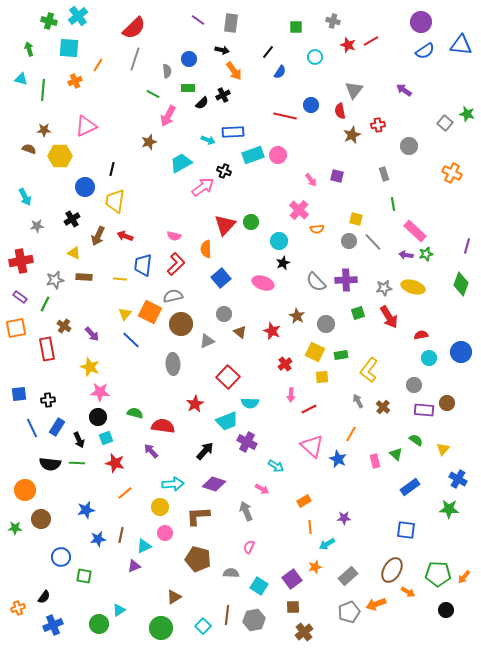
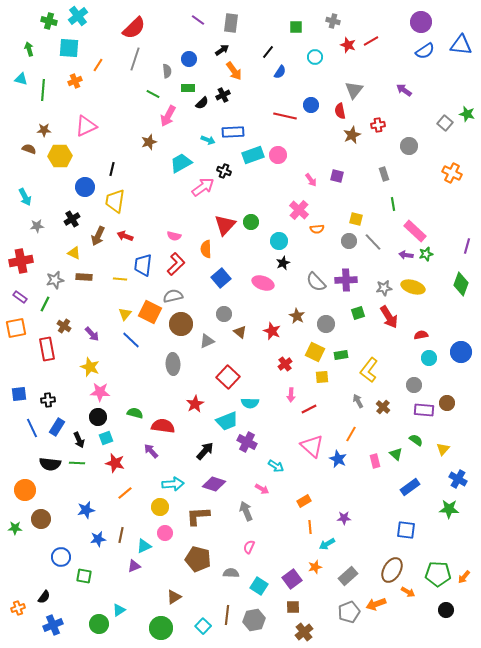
black arrow at (222, 50): rotated 48 degrees counterclockwise
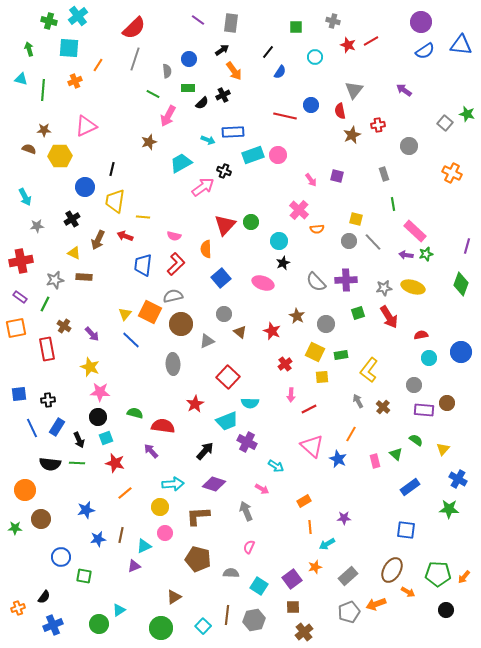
brown arrow at (98, 236): moved 4 px down
yellow line at (120, 279): moved 23 px right, 62 px up
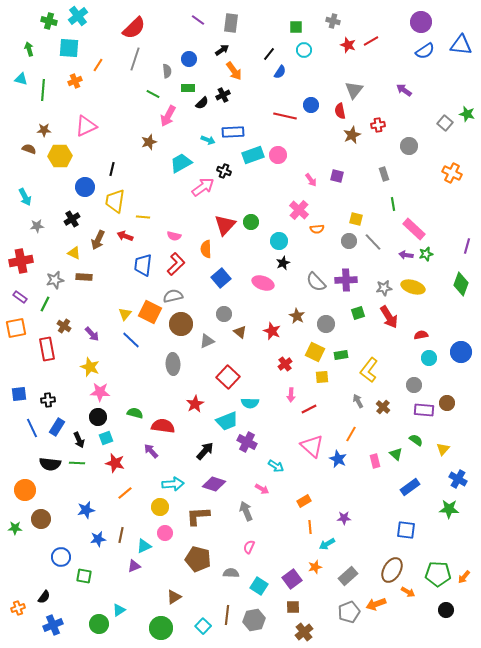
black line at (268, 52): moved 1 px right, 2 px down
cyan circle at (315, 57): moved 11 px left, 7 px up
pink rectangle at (415, 231): moved 1 px left, 2 px up
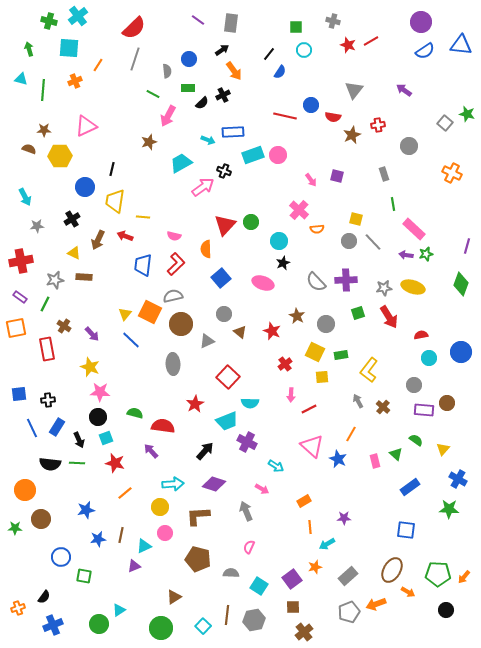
red semicircle at (340, 111): moved 7 px left, 6 px down; rotated 70 degrees counterclockwise
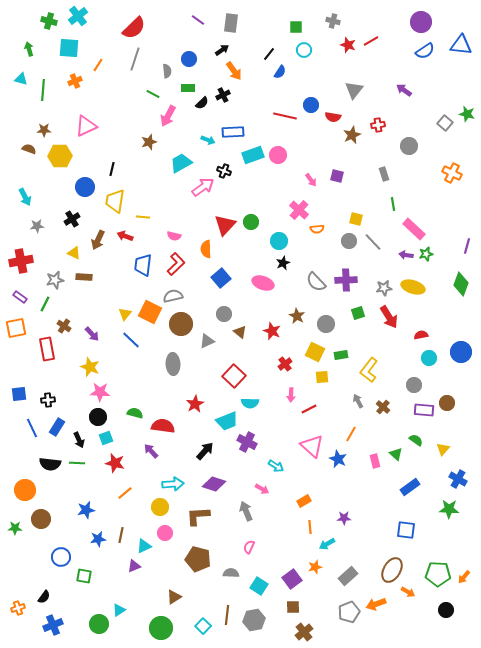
red square at (228, 377): moved 6 px right, 1 px up
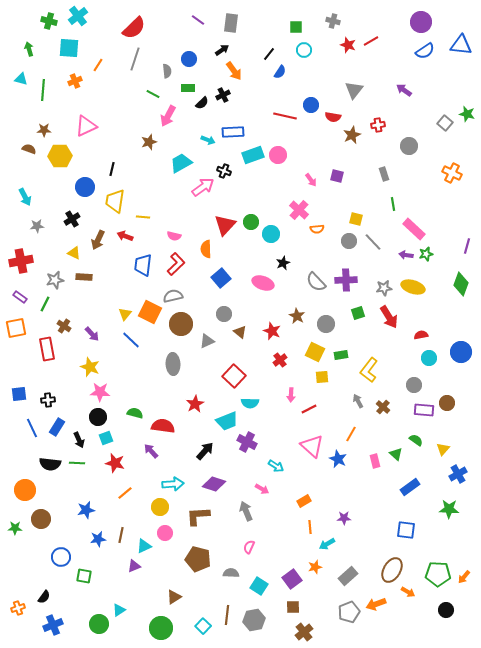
cyan circle at (279, 241): moved 8 px left, 7 px up
red cross at (285, 364): moved 5 px left, 4 px up
blue cross at (458, 479): moved 5 px up; rotated 30 degrees clockwise
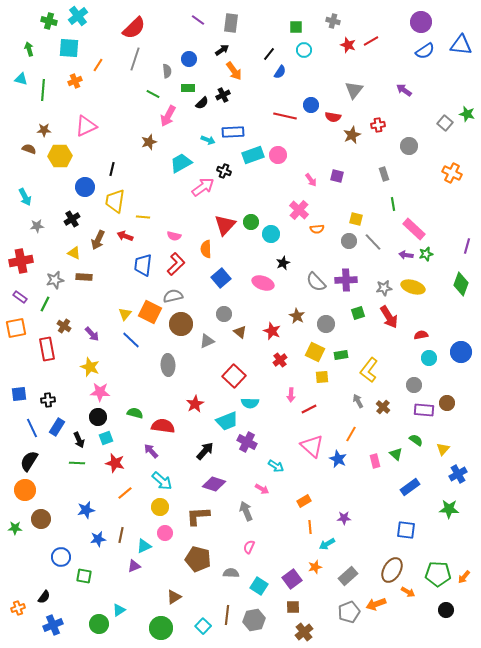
gray ellipse at (173, 364): moved 5 px left, 1 px down
black semicircle at (50, 464): moved 21 px left, 3 px up; rotated 115 degrees clockwise
cyan arrow at (173, 484): moved 11 px left, 3 px up; rotated 45 degrees clockwise
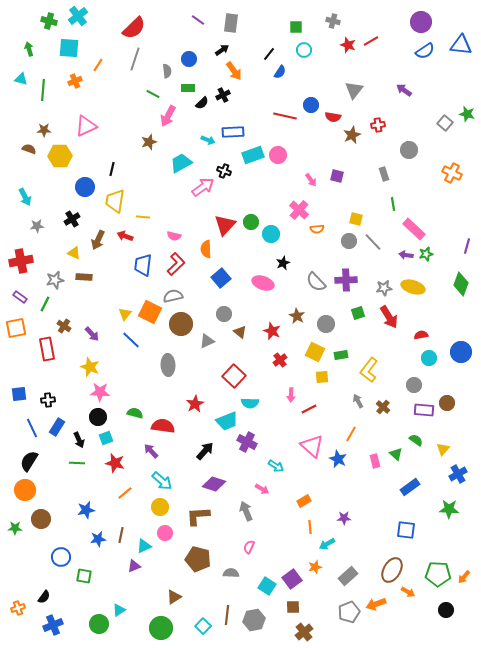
gray circle at (409, 146): moved 4 px down
cyan square at (259, 586): moved 8 px right
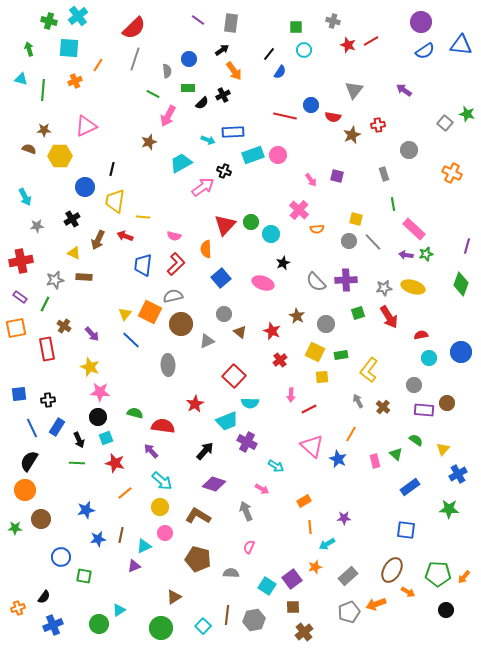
brown L-shape at (198, 516): rotated 35 degrees clockwise
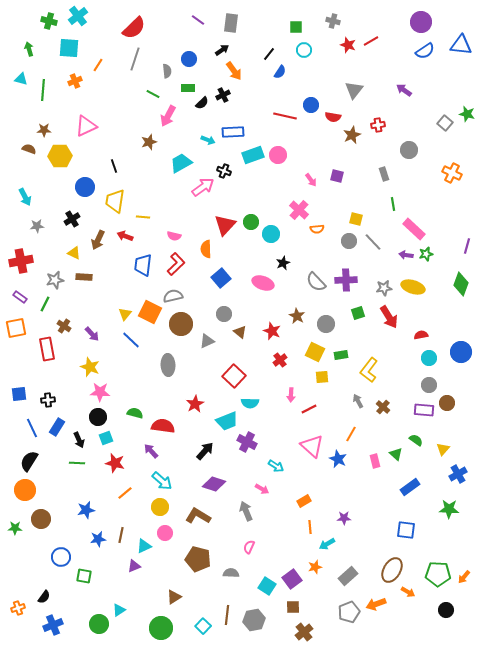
black line at (112, 169): moved 2 px right, 3 px up; rotated 32 degrees counterclockwise
gray circle at (414, 385): moved 15 px right
